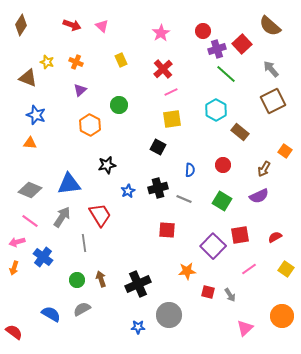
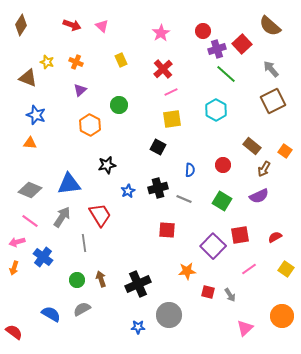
brown rectangle at (240, 132): moved 12 px right, 14 px down
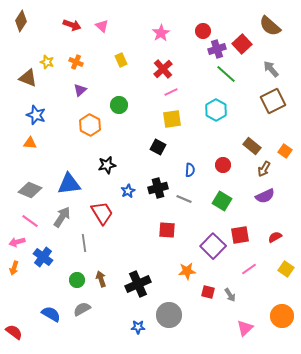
brown diamond at (21, 25): moved 4 px up
purple semicircle at (259, 196): moved 6 px right
red trapezoid at (100, 215): moved 2 px right, 2 px up
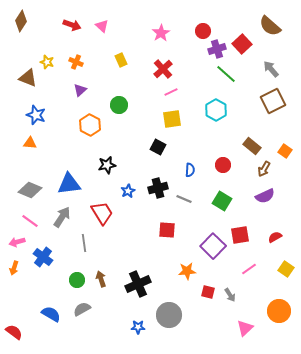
orange circle at (282, 316): moved 3 px left, 5 px up
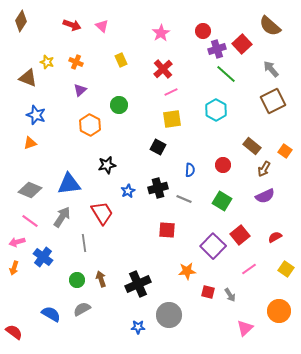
orange triangle at (30, 143): rotated 24 degrees counterclockwise
red square at (240, 235): rotated 30 degrees counterclockwise
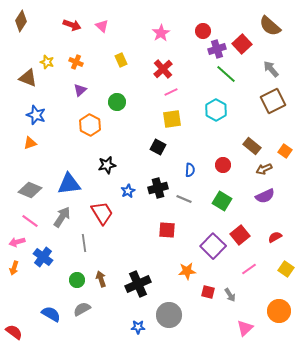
green circle at (119, 105): moved 2 px left, 3 px up
brown arrow at (264, 169): rotated 35 degrees clockwise
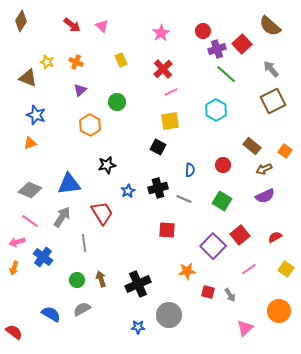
red arrow at (72, 25): rotated 18 degrees clockwise
yellow square at (172, 119): moved 2 px left, 2 px down
